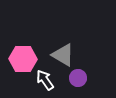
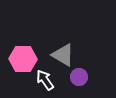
purple circle: moved 1 px right, 1 px up
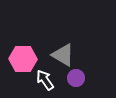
purple circle: moved 3 px left, 1 px down
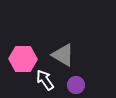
purple circle: moved 7 px down
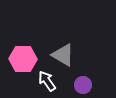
white arrow: moved 2 px right, 1 px down
purple circle: moved 7 px right
